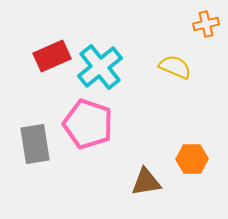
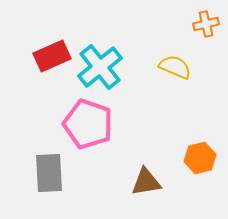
gray rectangle: moved 14 px right, 29 px down; rotated 6 degrees clockwise
orange hexagon: moved 8 px right, 1 px up; rotated 12 degrees counterclockwise
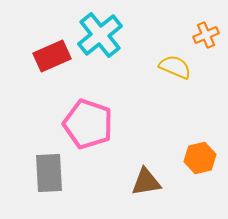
orange cross: moved 11 px down; rotated 10 degrees counterclockwise
cyan cross: moved 32 px up
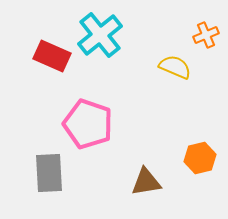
red rectangle: rotated 48 degrees clockwise
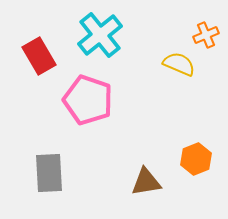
red rectangle: moved 13 px left; rotated 36 degrees clockwise
yellow semicircle: moved 4 px right, 3 px up
pink pentagon: moved 24 px up
orange hexagon: moved 4 px left, 1 px down; rotated 8 degrees counterclockwise
